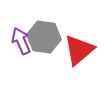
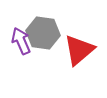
gray hexagon: moved 1 px left, 4 px up
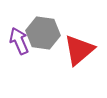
purple arrow: moved 2 px left
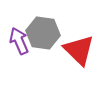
red triangle: rotated 36 degrees counterclockwise
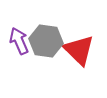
gray hexagon: moved 3 px right, 8 px down
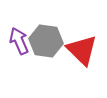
red triangle: moved 3 px right
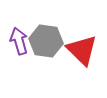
purple arrow: rotated 8 degrees clockwise
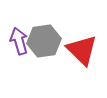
gray hexagon: moved 2 px left; rotated 16 degrees counterclockwise
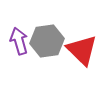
gray hexagon: moved 3 px right
